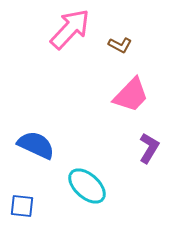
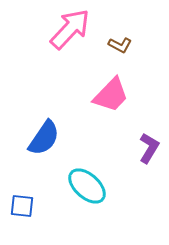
pink trapezoid: moved 20 px left
blue semicircle: moved 8 px right, 7 px up; rotated 99 degrees clockwise
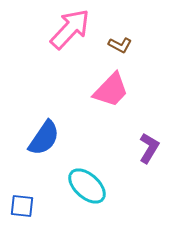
pink trapezoid: moved 5 px up
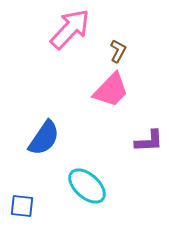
brown L-shape: moved 2 px left, 6 px down; rotated 90 degrees counterclockwise
purple L-shape: moved 7 px up; rotated 56 degrees clockwise
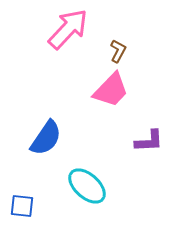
pink arrow: moved 2 px left
blue semicircle: moved 2 px right
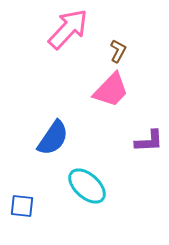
blue semicircle: moved 7 px right
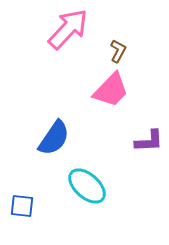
blue semicircle: moved 1 px right
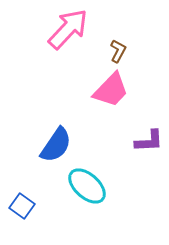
blue semicircle: moved 2 px right, 7 px down
blue square: rotated 30 degrees clockwise
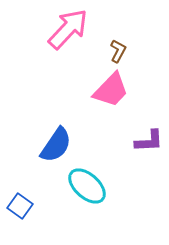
blue square: moved 2 px left
